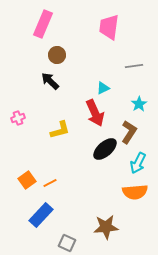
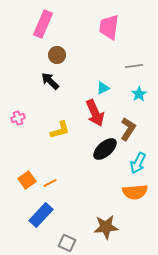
cyan star: moved 10 px up
brown L-shape: moved 1 px left, 3 px up
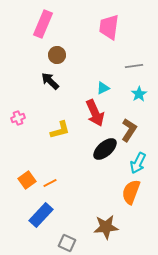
brown L-shape: moved 1 px right, 1 px down
orange semicircle: moved 4 px left; rotated 115 degrees clockwise
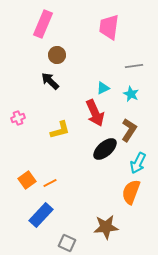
cyan star: moved 8 px left; rotated 14 degrees counterclockwise
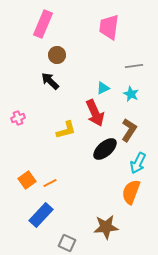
yellow L-shape: moved 6 px right
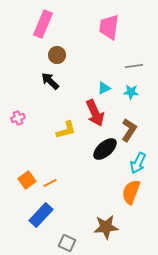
cyan triangle: moved 1 px right
cyan star: moved 2 px up; rotated 21 degrees counterclockwise
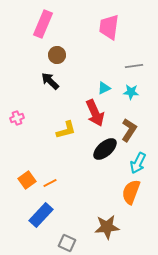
pink cross: moved 1 px left
brown star: moved 1 px right
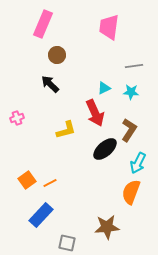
black arrow: moved 3 px down
gray square: rotated 12 degrees counterclockwise
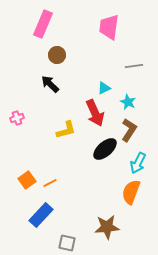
cyan star: moved 3 px left, 10 px down; rotated 21 degrees clockwise
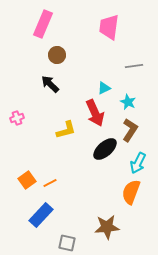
brown L-shape: moved 1 px right
